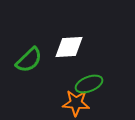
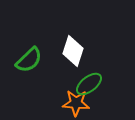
white diamond: moved 4 px right, 4 px down; rotated 68 degrees counterclockwise
green ellipse: rotated 16 degrees counterclockwise
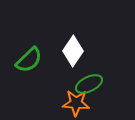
white diamond: rotated 16 degrees clockwise
green ellipse: rotated 12 degrees clockwise
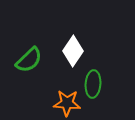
green ellipse: moved 4 px right; rotated 60 degrees counterclockwise
orange star: moved 9 px left
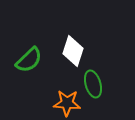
white diamond: rotated 16 degrees counterclockwise
green ellipse: rotated 20 degrees counterclockwise
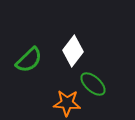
white diamond: rotated 20 degrees clockwise
green ellipse: rotated 32 degrees counterclockwise
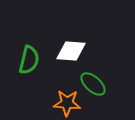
white diamond: moved 2 px left; rotated 56 degrees clockwise
green semicircle: rotated 32 degrees counterclockwise
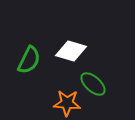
white diamond: rotated 12 degrees clockwise
green semicircle: rotated 12 degrees clockwise
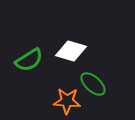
green semicircle: rotated 32 degrees clockwise
orange star: moved 2 px up
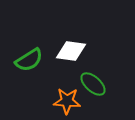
white diamond: rotated 8 degrees counterclockwise
